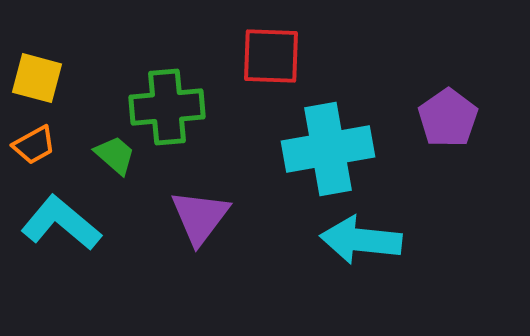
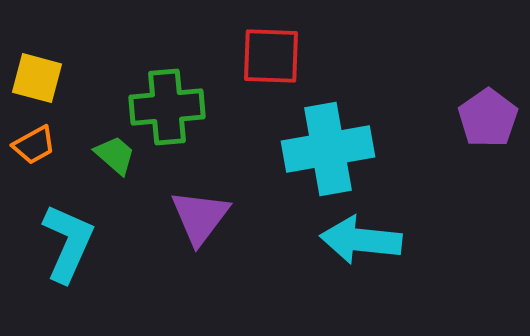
purple pentagon: moved 40 px right
cyan L-shape: moved 7 px right, 20 px down; rotated 74 degrees clockwise
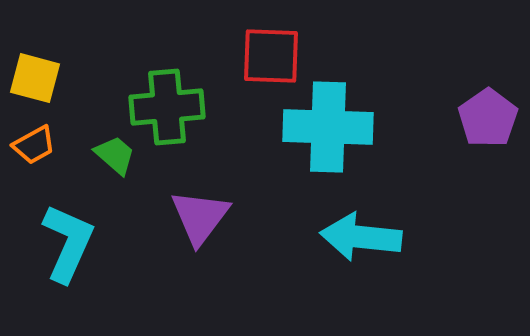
yellow square: moved 2 px left
cyan cross: moved 22 px up; rotated 12 degrees clockwise
cyan arrow: moved 3 px up
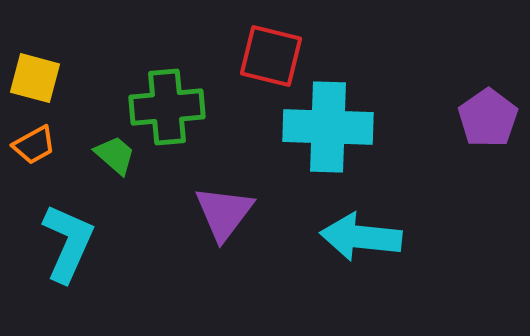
red square: rotated 12 degrees clockwise
purple triangle: moved 24 px right, 4 px up
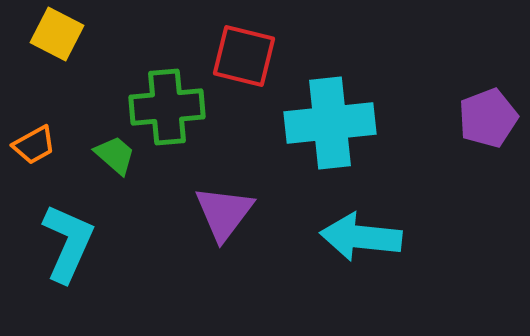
red square: moved 27 px left
yellow square: moved 22 px right, 44 px up; rotated 12 degrees clockwise
purple pentagon: rotated 14 degrees clockwise
cyan cross: moved 2 px right, 4 px up; rotated 8 degrees counterclockwise
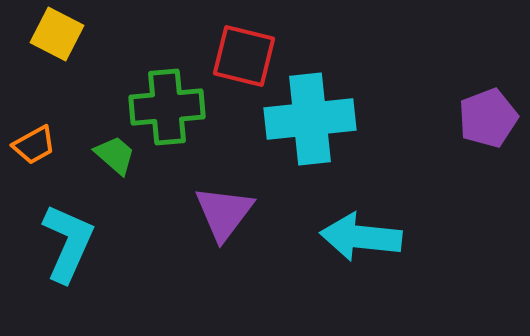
cyan cross: moved 20 px left, 4 px up
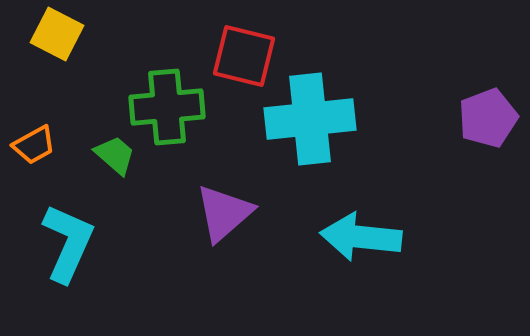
purple triangle: rotated 12 degrees clockwise
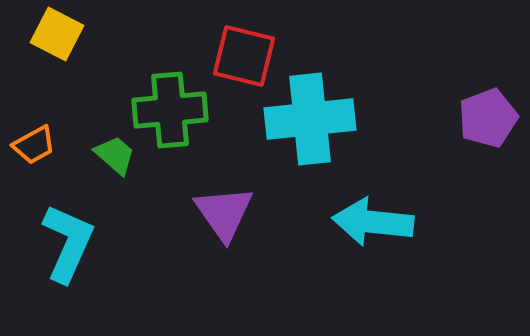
green cross: moved 3 px right, 3 px down
purple triangle: rotated 24 degrees counterclockwise
cyan arrow: moved 12 px right, 15 px up
